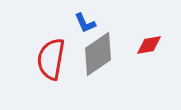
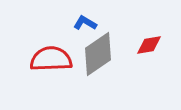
blue L-shape: rotated 145 degrees clockwise
red semicircle: rotated 78 degrees clockwise
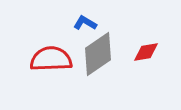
red diamond: moved 3 px left, 7 px down
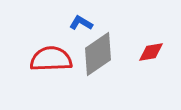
blue L-shape: moved 4 px left
red diamond: moved 5 px right
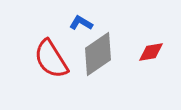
red semicircle: rotated 120 degrees counterclockwise
